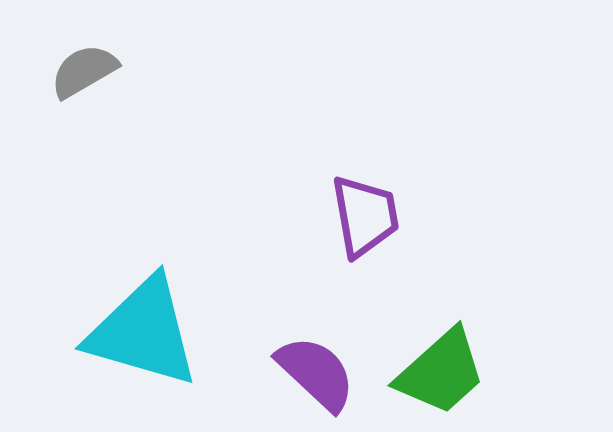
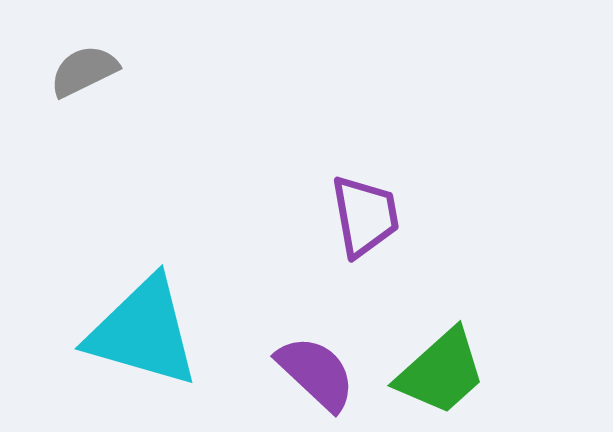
gray semicircle: rotated 4 degrees clockwise
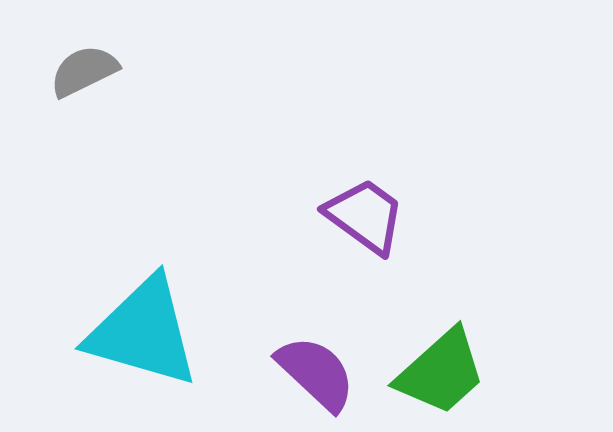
purple trapezoid: rotated 44 degrees counterclockwise
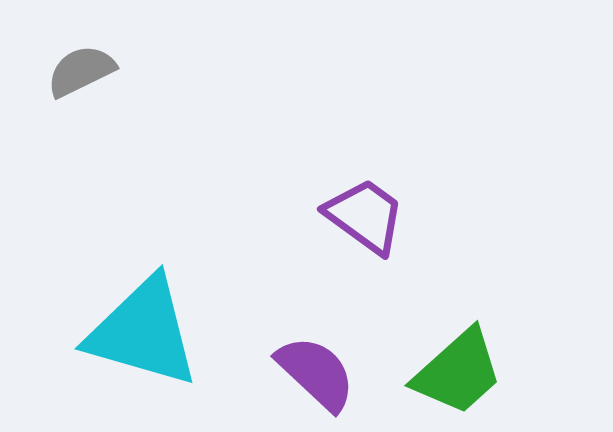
gray semicircle: moved 3 px left
green trapezoid: moved 17 px right
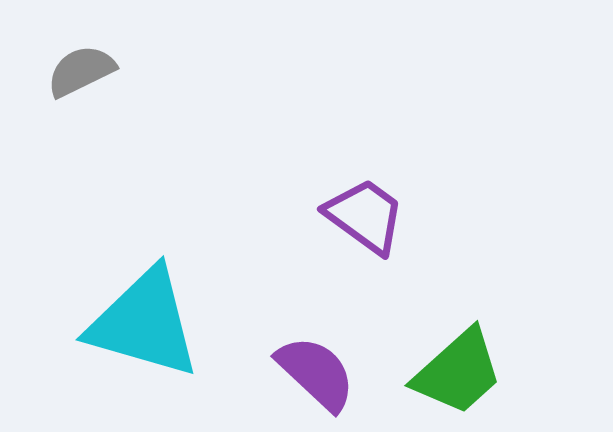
cyan triangle: moved 1 px right, 9 px up
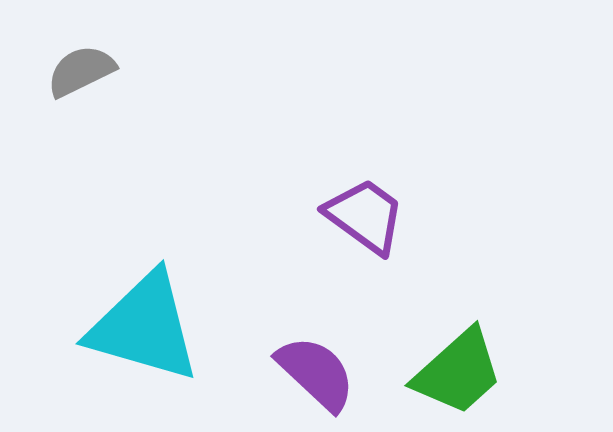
cyan triangle: moved 4 px down
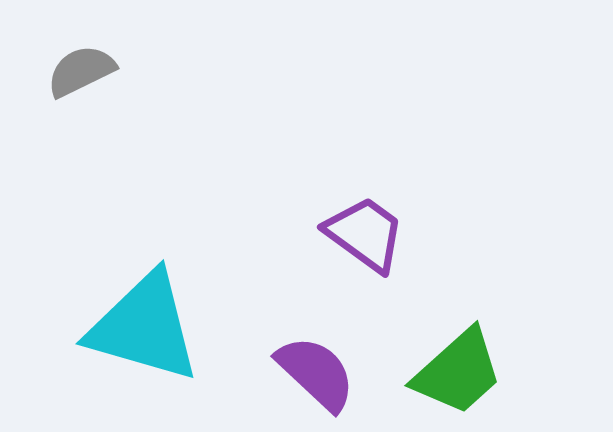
purple trapezoid: moved 18 px down
